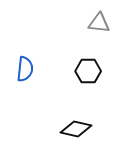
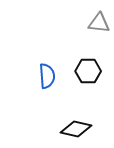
blue semicircle: moved 22 px right, 7 px down; rotated 10 degrees counterclockwise
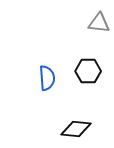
blue semicircle: moved 2 px down
black diamond: rotated 8 degrees counterclockwise
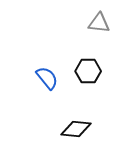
blue semicircle: rotated 35 degrees counterclockwise
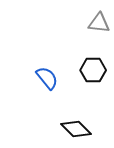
black hexagon: moved 5 px right, 1 px up
black diamond: rotated 40 degrees clockwise
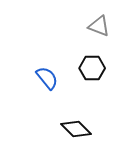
gray triangle: moved 3 px down; rotated 15 degrees clockwise
black hexagon: moved 1 px left, 2 px up
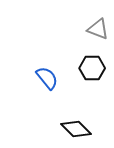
gray triangle: moved 1 px left, 3 px down
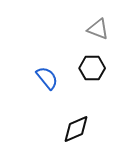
black diamond: rotated 68 degrees counterclockwise
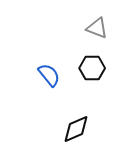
gray triangle: moved 1 px left, 1 px up
blue semicircle: moved 2 px right, 3 px up
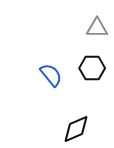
gray triangle: rotated 20 degrees counterclockwise
blue semicircle: moved 2 px right
